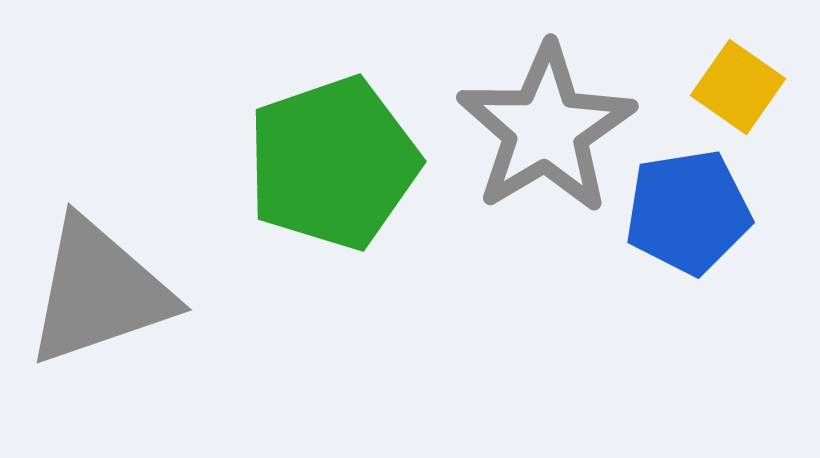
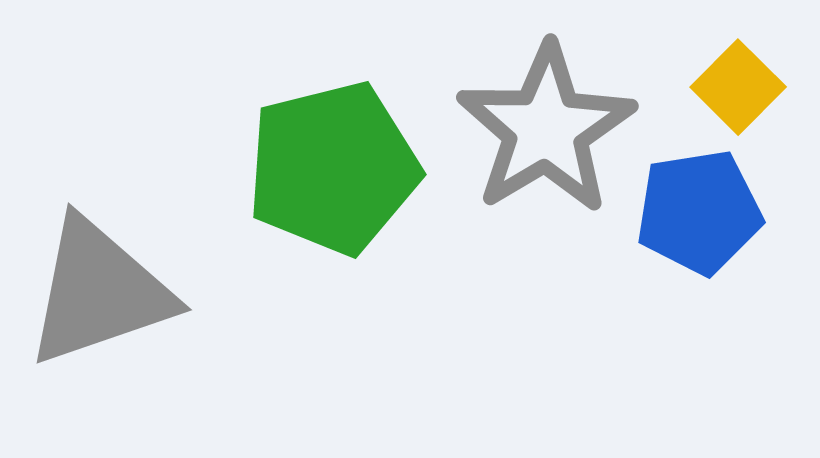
yellow square: rotated 10 degrees clockwise
green pentagon: moved 5 px down; rotated 5 degrees clockwise
blue pentagon: moved 11 px right
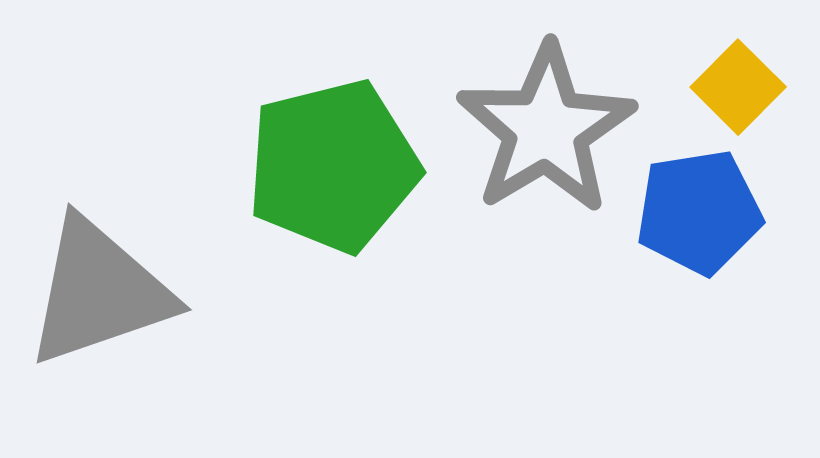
green pentagon: moved 2 px up
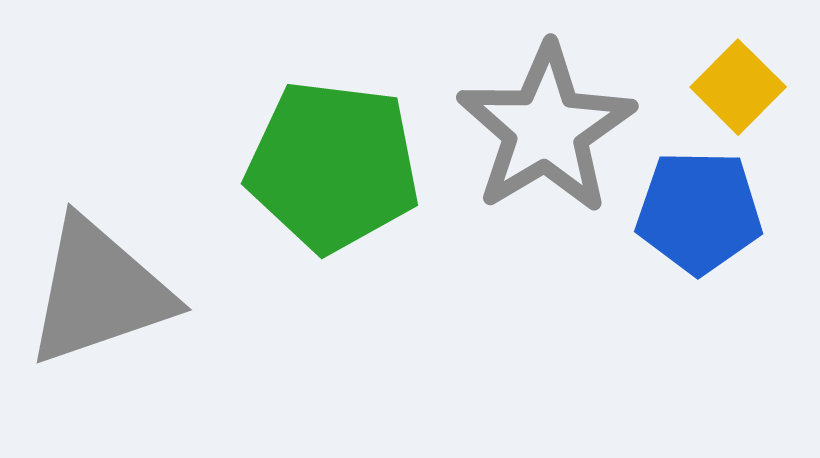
green pentagon: rotated 21 degrees clockwise
blue pentagon: rotated 10 degrees clockwise
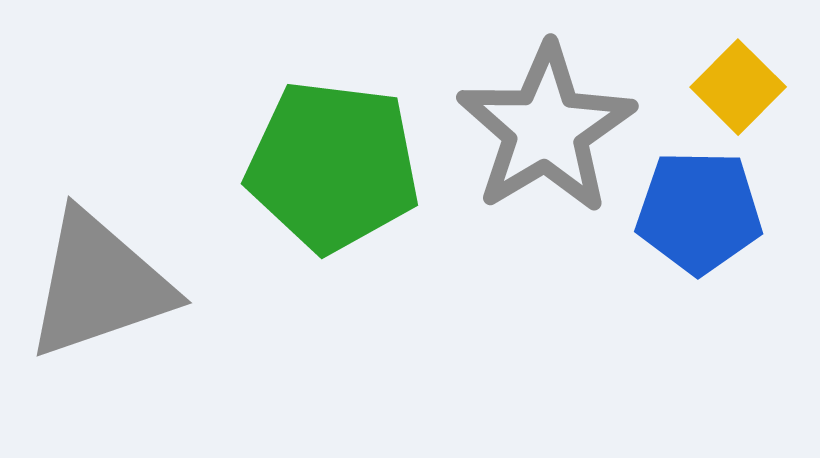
gray triangle: moved 7 px up
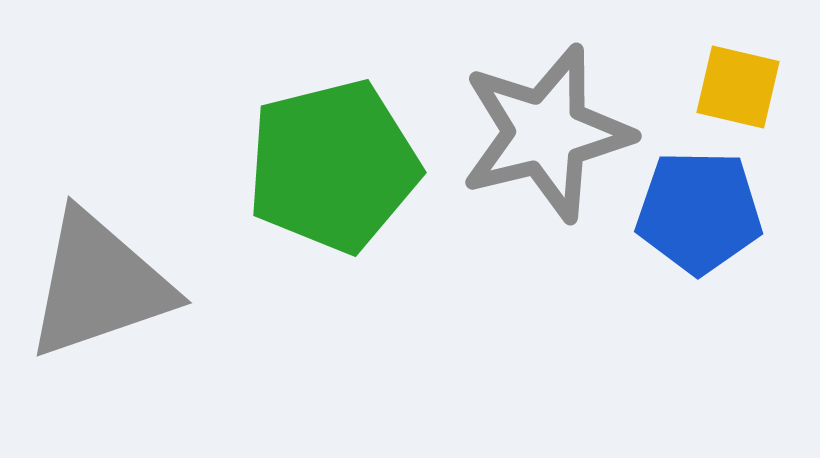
yellow square: rotated 32 degrees counterclockwise
gray star: moved 4 px down; rotated 17 degrees clockwise
green pentagon: rotated 21 degrees counterclockwise
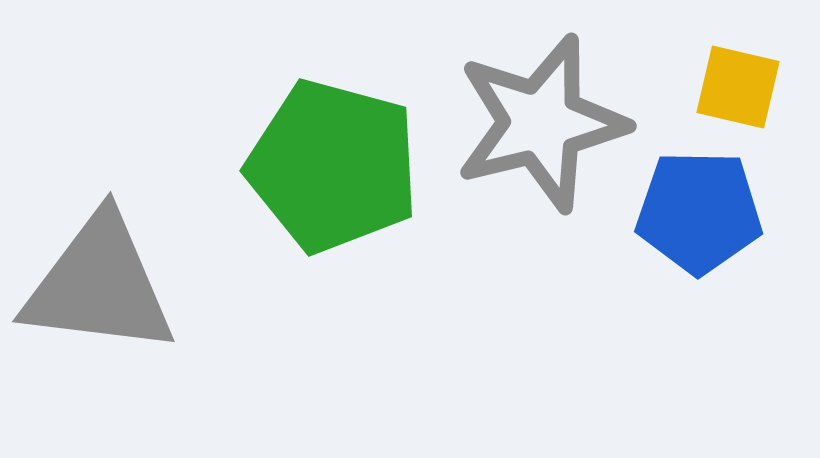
gray star: moved 5 px left, 10 px up
green pentagon: rotated 29 degrees clockwise
gray triangle: rotated 26 degrees clockwise
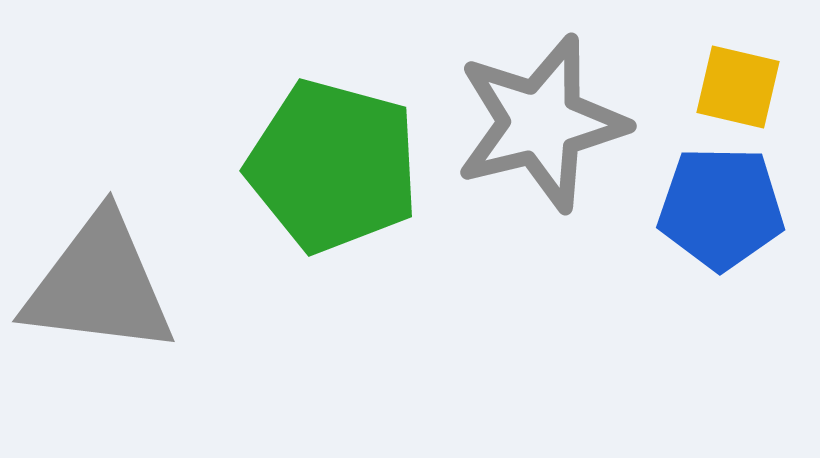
blue pentagon: moved 22 px right, 4 px up
